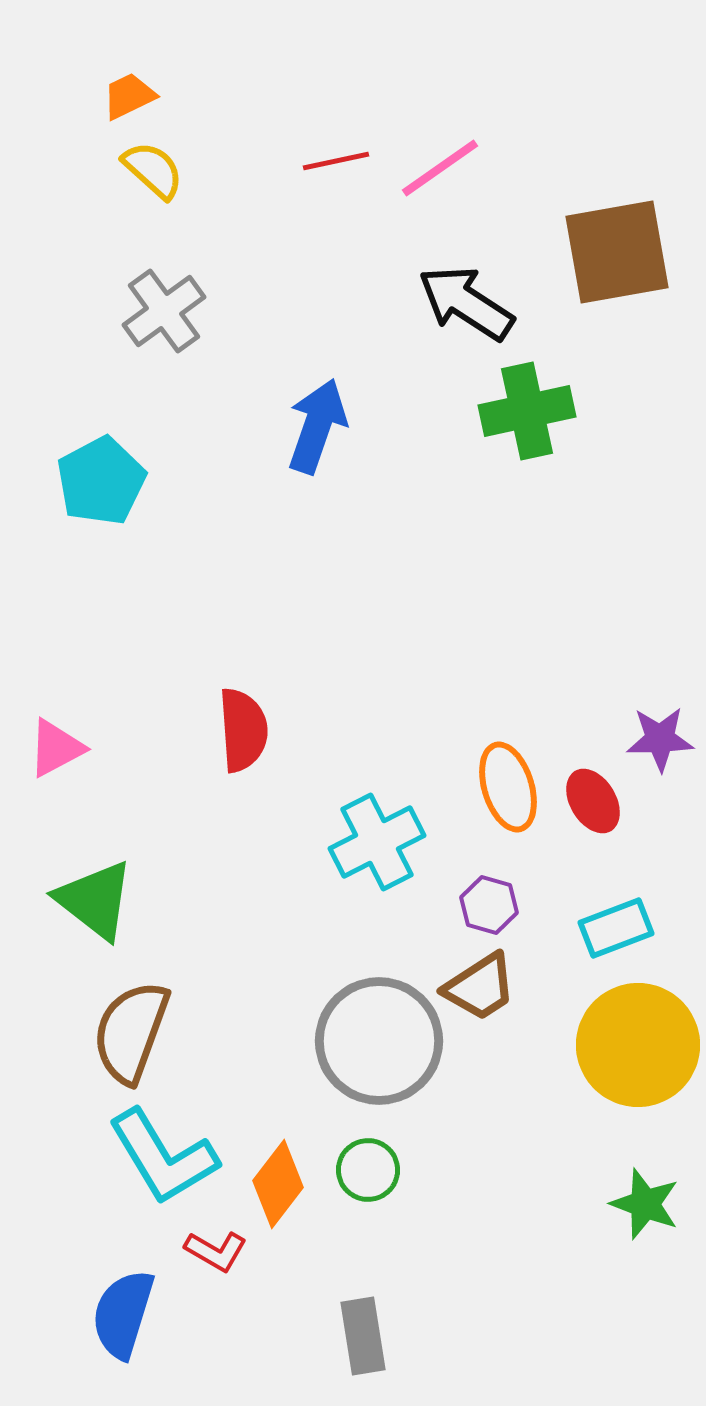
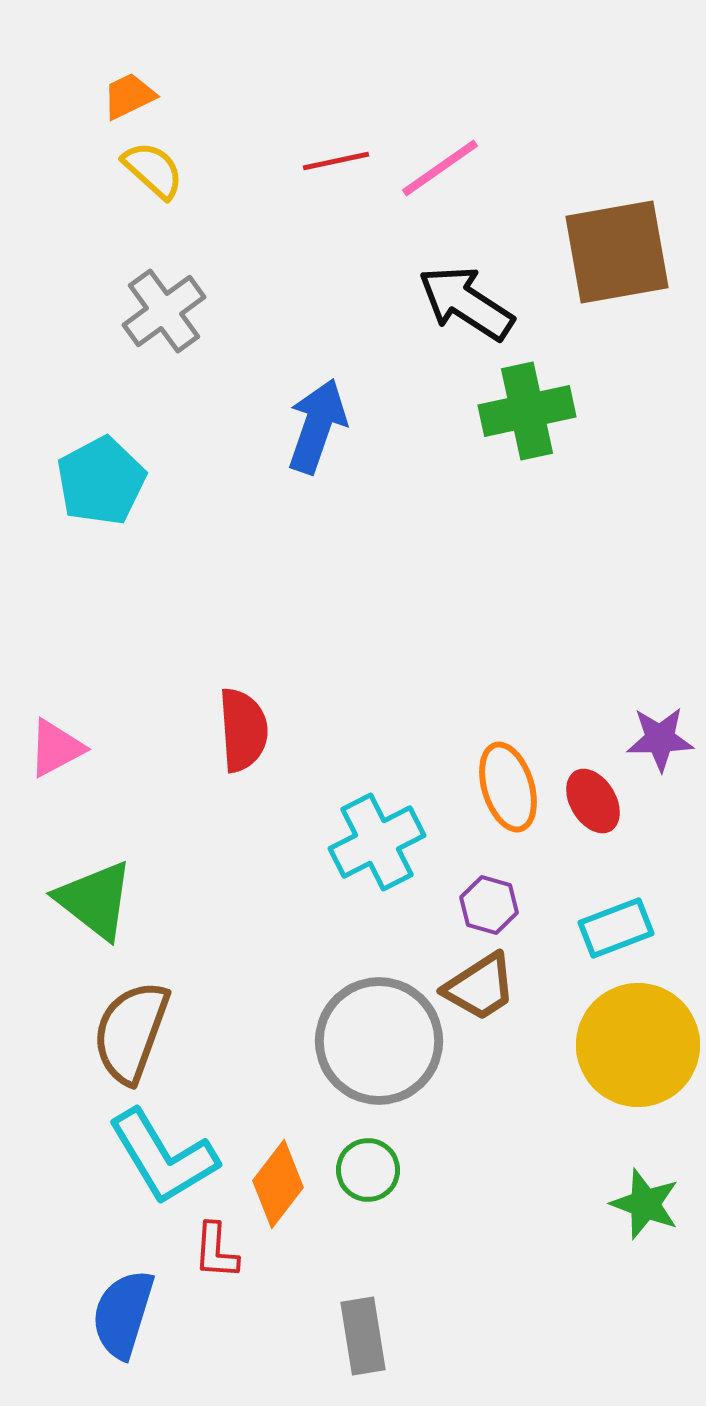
red L-shape: rotated 64 degrees clockwise
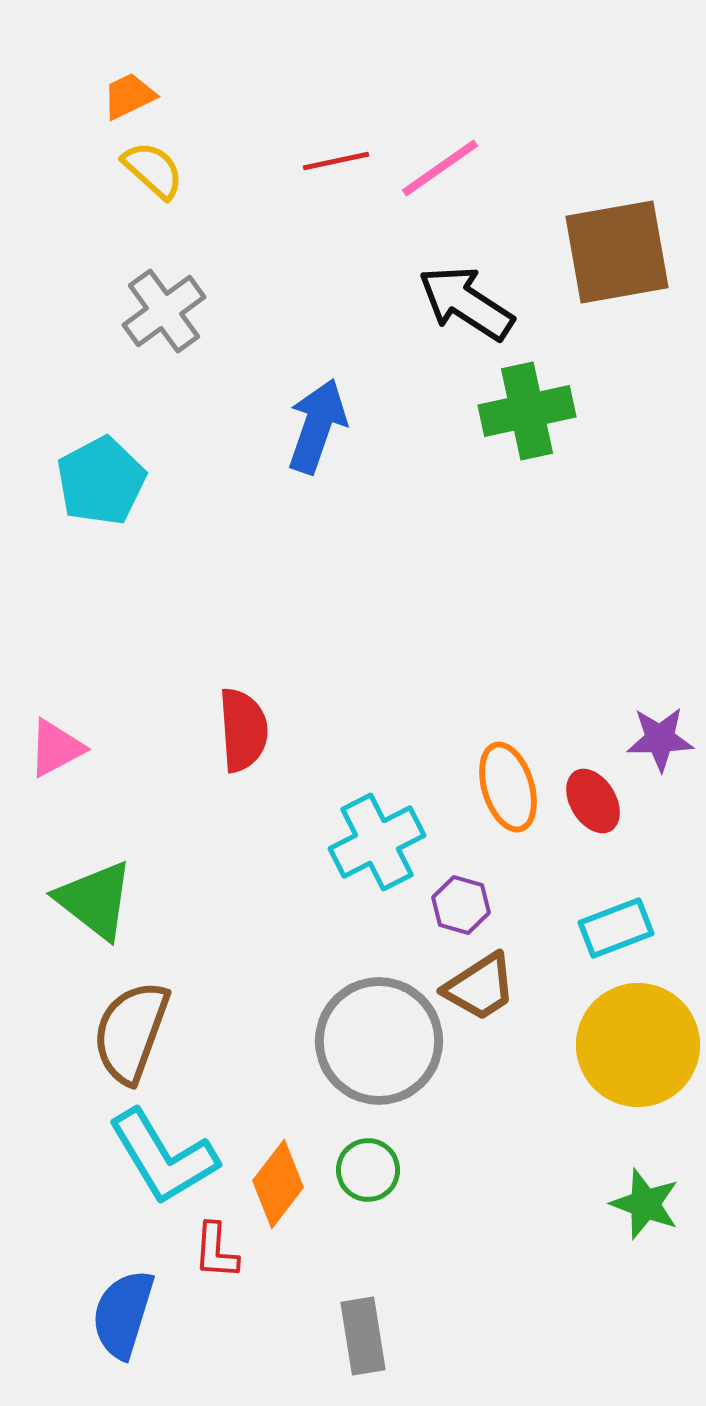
purple hexagon: moved 28 px left
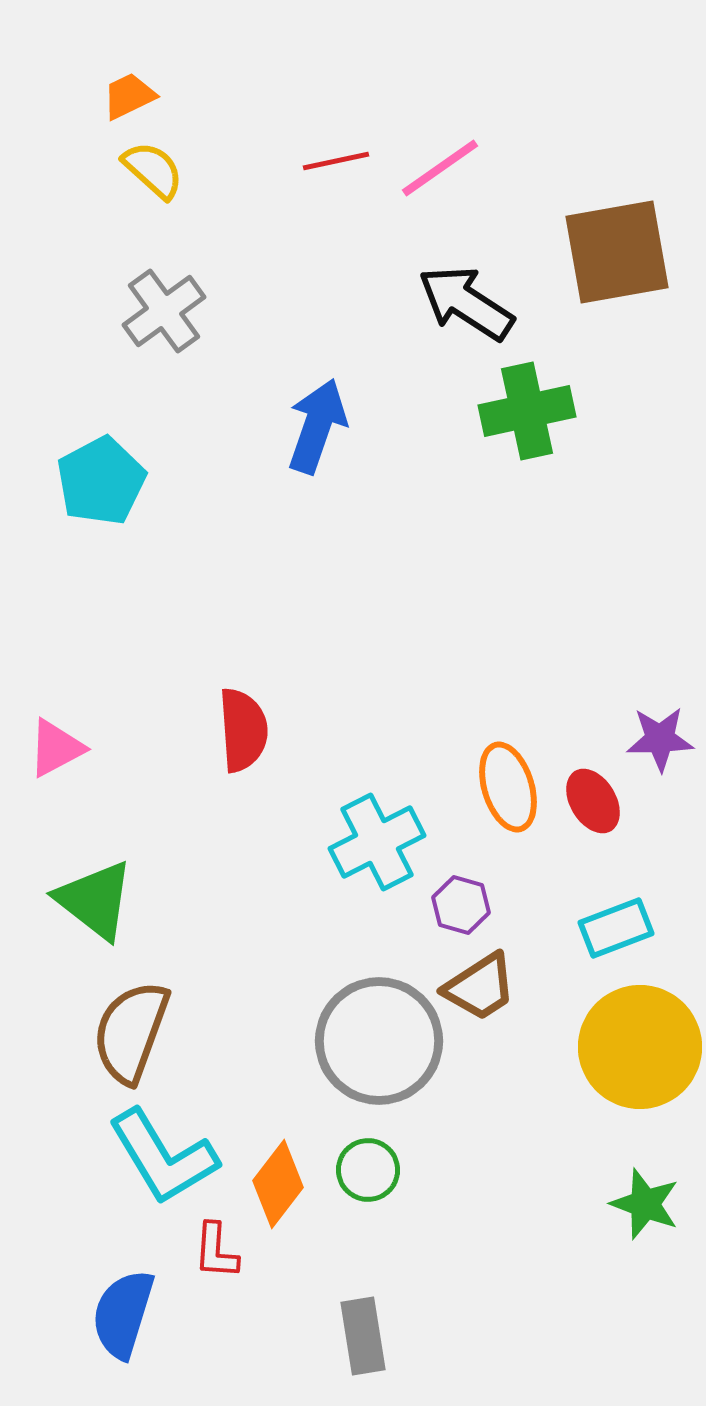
yellow circle: moved 2 px right, 2 px down
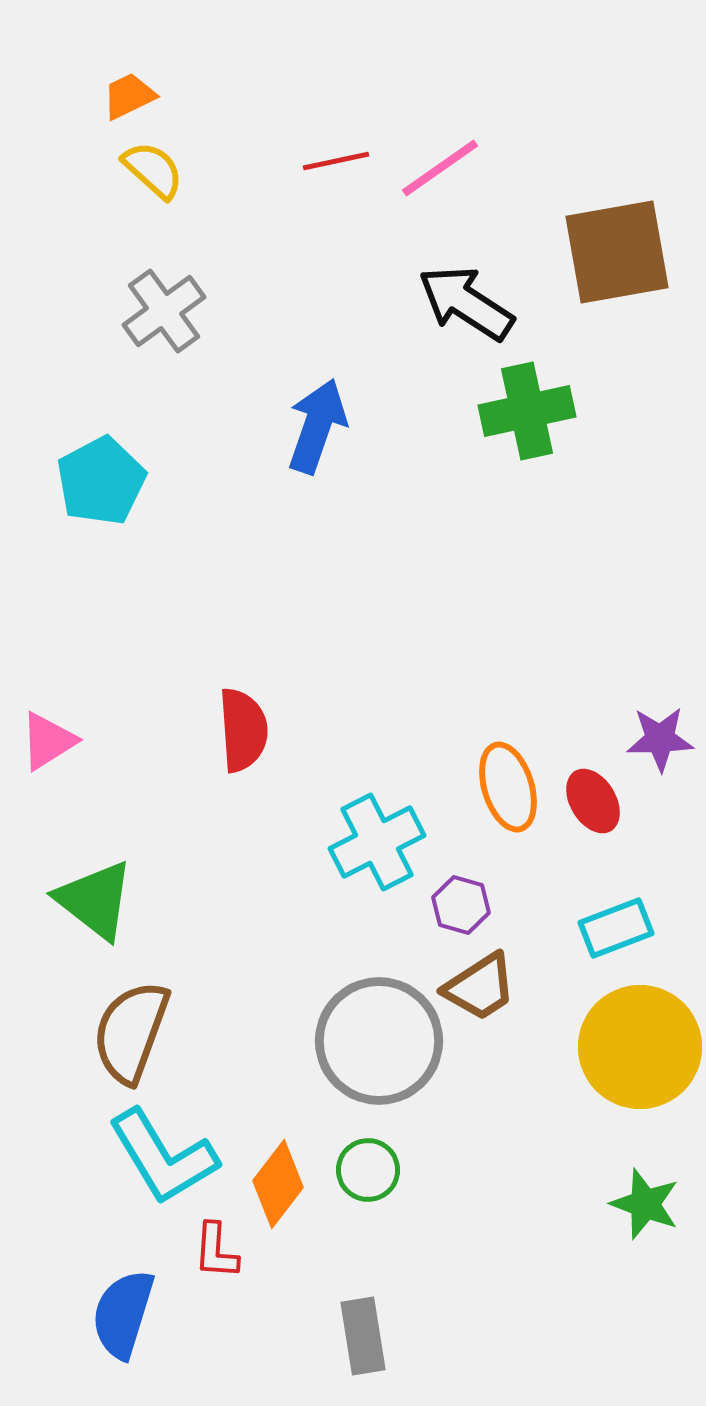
pink triangle: moved 8 px left, 7 px up; rotated 4 degrees counterclockwise
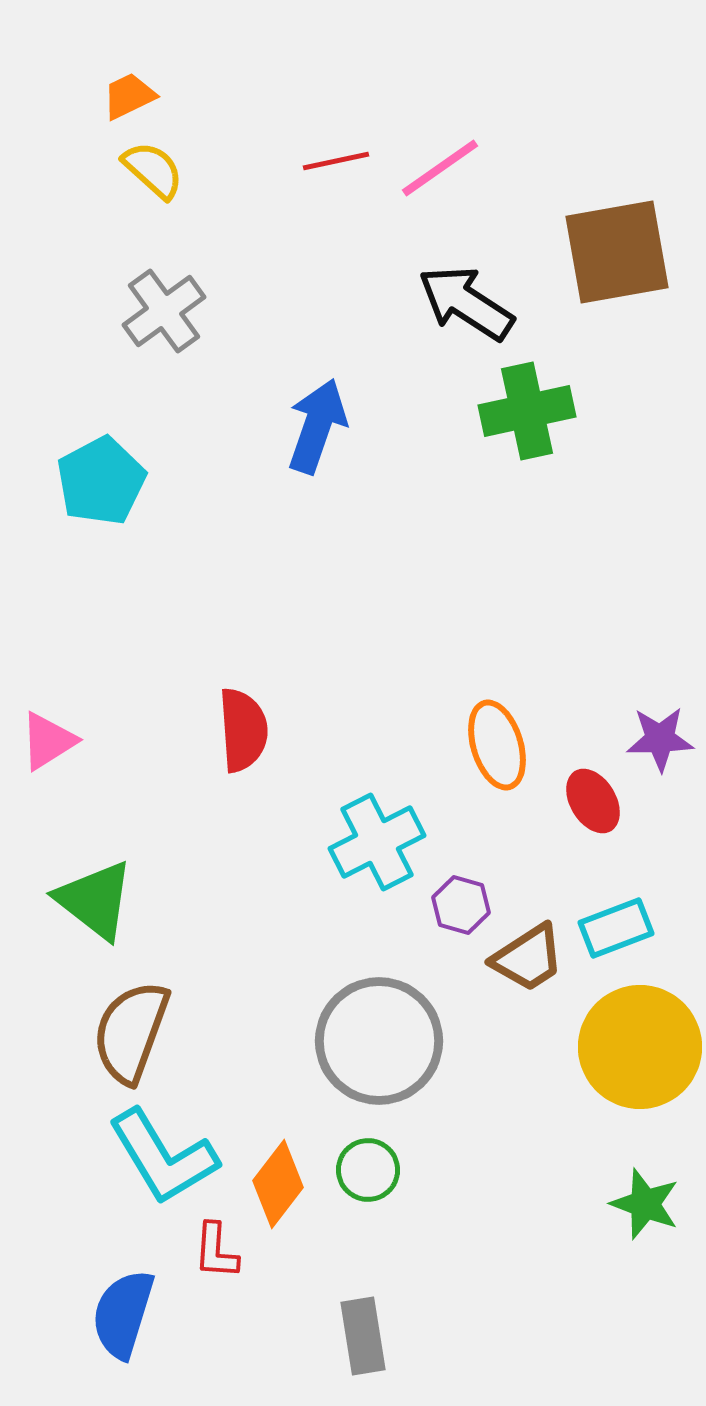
orange ellipse: moved 11 px left, 42 px up
brown trapezoid: moved 48 px right, 29 px up
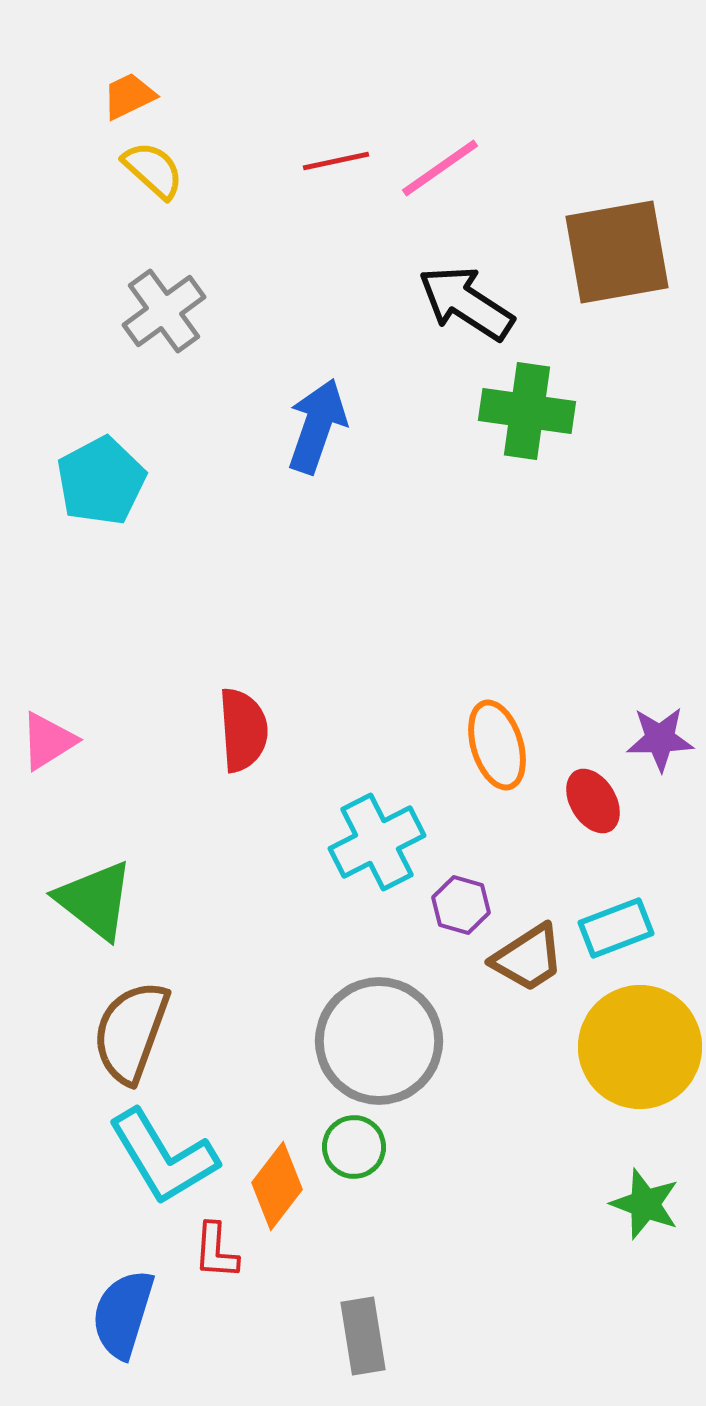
green cross: rotated 20 degrees clockwise
green circle: moved 14 px left, 23 px up
orange diamond: moved 1 px left, 2 px down
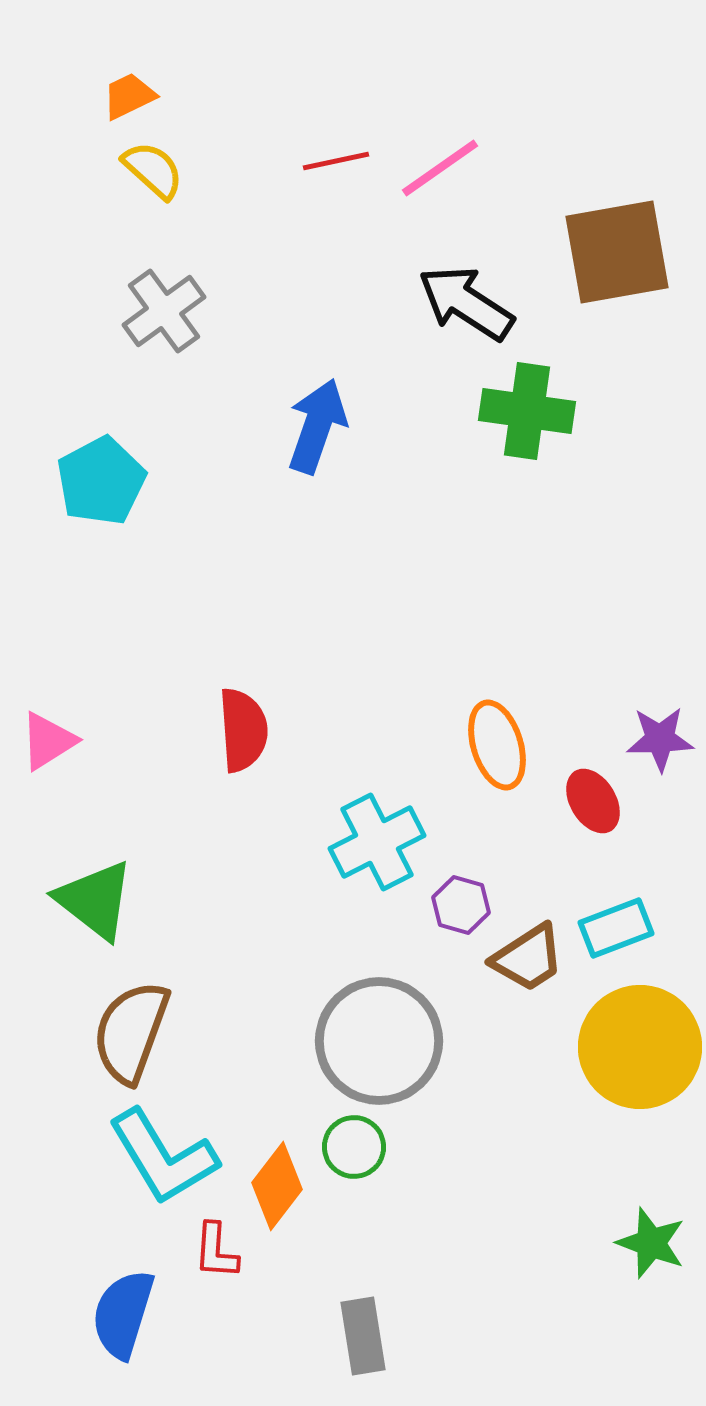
green star: moved 6 px right, 39 px down
